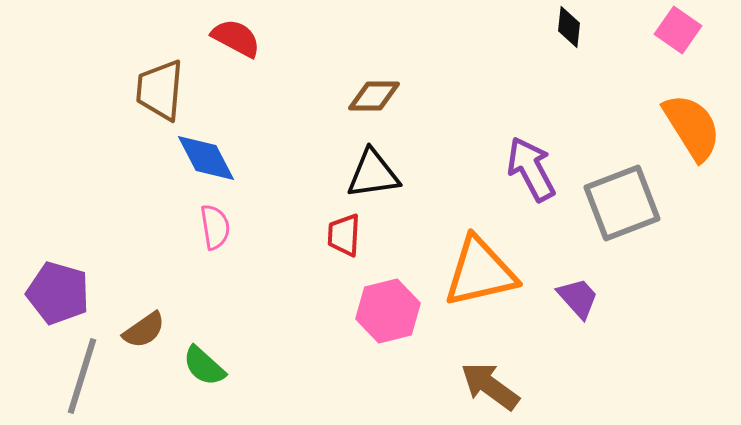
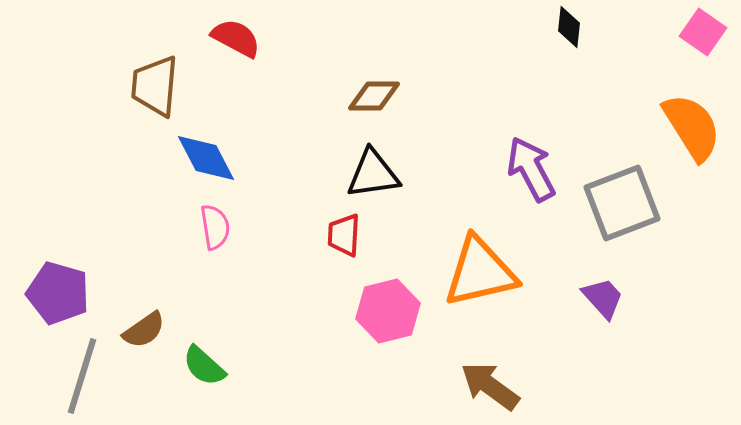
pink square: moved 25 px right, 2 px down
brown trapezoid: moved 5 px left, 4 px up
purple trapezoid: moved 25 px right
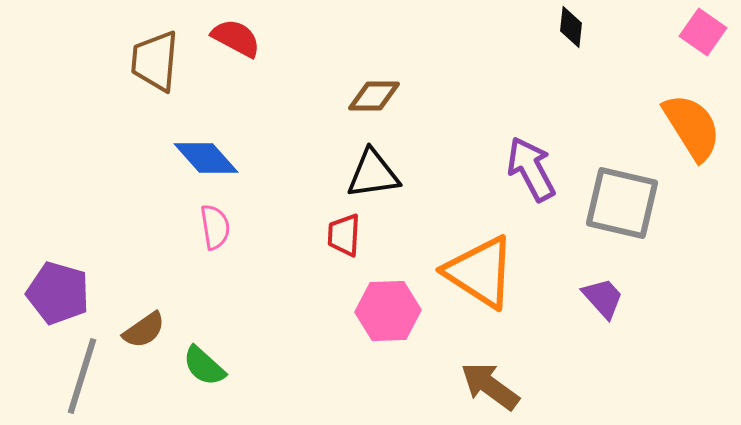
black diamond: moved 2 px right
brown trapezoid: moved 25 px up
blue diamond: rotated 14 degrees counterclockwise
gray square: rotated 34 degrees clockwise
orange triangle: rotated 46 degrees clockwise
pink hexagon: rotated 12 degrees clockwise
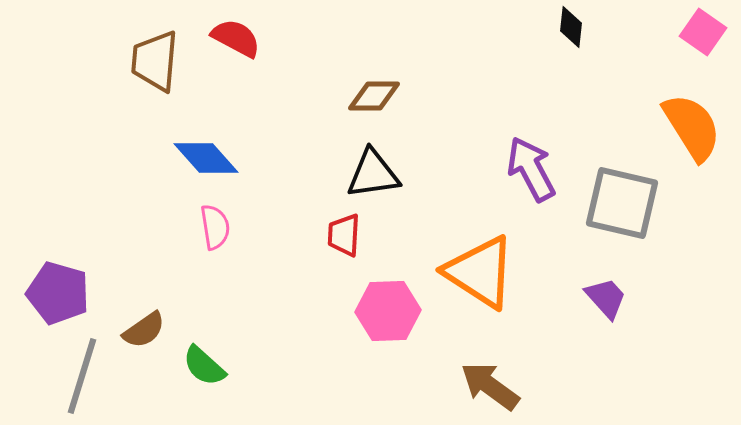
purple trapezoid: moved 3 px right
